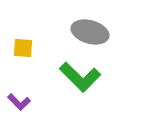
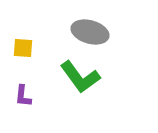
green L-shape: rotated 9 degrees clockwise
purple L-shape: moved 4 px right, 6 px up; rotated 50 degrees clockwise
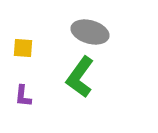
green L-shape: rotated 72 degrees clockwise
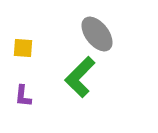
gray ellipse: moved 7 px right, 2 px down; rotated 36 degrees clockwise
green L-shape: rotated 9 degrees clockwise
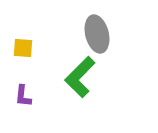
gray ellipse: rotated 24 degrees clockwise
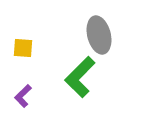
gray ellipse: moved 2 px right, 1 px down
purple L-shape: rotated 40 degrees clockwise
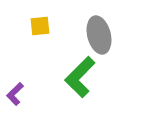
yellow square: moved 17 px right, 22 px up; rotated 10 degrees counterclockwise
purple L-shape: moved 8 px left, 2 px up
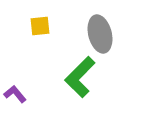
gray ellipse: moved 1 px right, 1 px up
purple L-shape: rotated 95 degrees clockwise
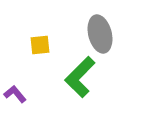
yellow square: moved 19 px down
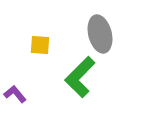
yellow square: rotated 10 degrees clockwise
